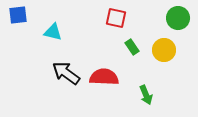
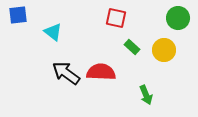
cyan triangle: rotated 24 degrees clockwise
green rectangle: rotated 14 degrees counterclockwise
red semicircle: moved 3 px left, 5 px up
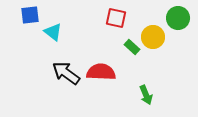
blue square: moved 12 px right
yellow circle: moved 11 px left, 13 px up
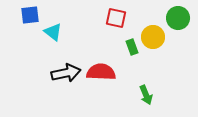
green rectangle: rotated 28 degrees clockwise
black arrow: rotated 132 degrees clockwise
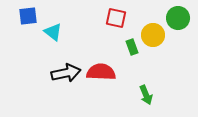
blue square: moved 2 px left, 1 px down
yellow circle: moved 2 px up
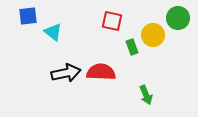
red square: moved 4 px left, 3 px down
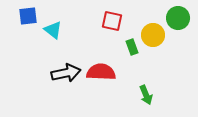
cyan triangle: moved 2 px up
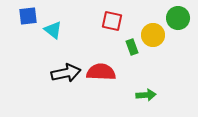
green arrow: rotated 72 degrees counterclockwise
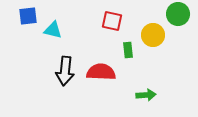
green circle: moved 4 px up
cyan triangle: rotated 24 degrees counterclockwise
green rectangle: moved 4 px left, 3 px down; rotated 14 degrees clockwise
black arrow: moved 1 px left, 2 px up; rotated 108 degrees clockwise
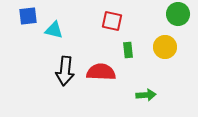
cyan triangle: moved 1 px right
yellow circle: moved 12 px right, 12 px down
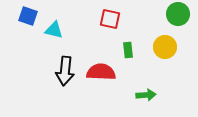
blue square: rotated 24 degrees clockwise
red square: moved 2 px left, 2 px up
